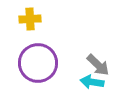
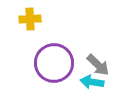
purple circle: moved 16 px right
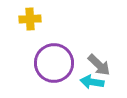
gray arrow: moved 1 px right
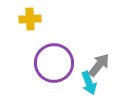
gray arrow: rotated 95 degrees counterclockwise
cyan arrow: moved 3 px left, 1 px down; rotated 120 degrees counterclockwise
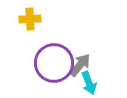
gray arrow: moved 19 px left
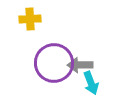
gray arrow: rotated 130 degrees counterclockwise
cyan arrow: moved 2 px right
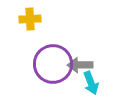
purple circle: moved 1 px left, 1 px down
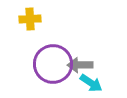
cyan arrow: rotated 35 degrees counterclockwise
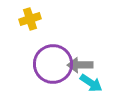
yellow cross: rotated 15 degrees counterclockwise
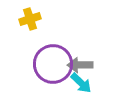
cyan arrow: moved 10 px left; rotated 10 degrees clockwise
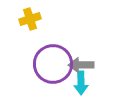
gray arrow: moved 1 px right
cyan arrow: rotated 45 degrees clockwise
